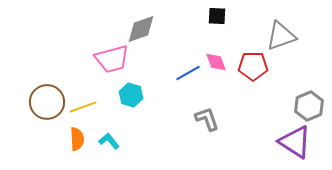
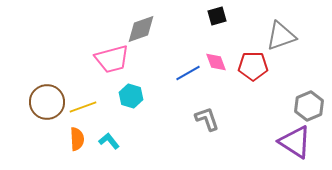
black square: rotated 18 degrees counterclockwise
cyan hexagon: moved 1 px down
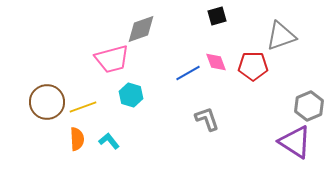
cyan hexagon: moved 1 px up
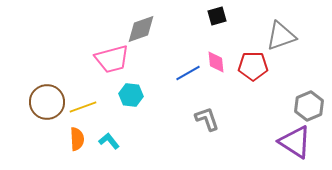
pink diamond: rotated 15 degrees clockwise
cyan hexagon: rotated 10 degrees counterclockwise
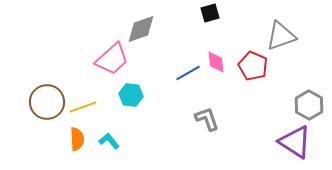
black square: moved 7 px left, 3 px up
pink trapezoid: rotated 27 degrees counterclockwise
red pentagon: rotated 24 degrees clockwise
gray hexagon: moved 1 px up; rotated 8 degrees counterclockwise
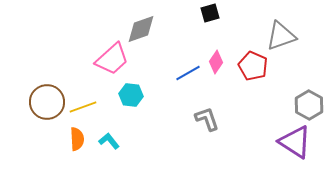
pink diamond: rotated 40 degrees clockwise
